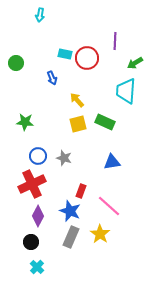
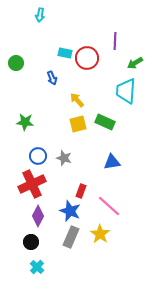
cyan rectangle: moved 1 px up
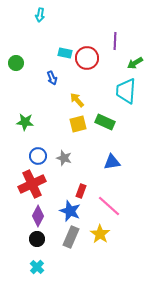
black circle: moved 6 px right, 3 px up
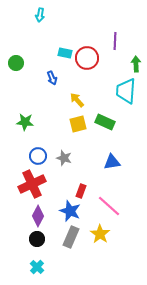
green arrow: moved 1 px right, 1 px down; rotated 119 degrees clockwise
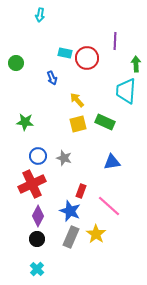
yellow star: moved 4 px left
cyan cross: moved 2 px down
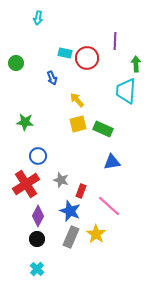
cyan arrow: moved 2 px left, 3 px down
green rectangle: moved 2 px left, 7 px down
gray star: moved 3 px left, 22 px down
red cross: moved 6 px left; rotated 8 degrees counterclockwise
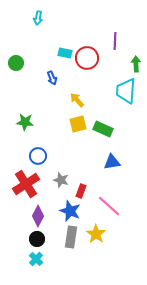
gray rectangle: rotated 15 degrees counterclockwise
cyan cross: moved 1 px left, 10 px up
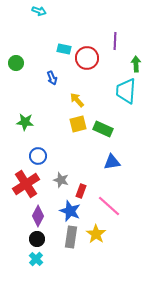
cyan arrow: moved 1 px right, 7 px up; rotated 80 degrees counterclockwise
cyan rectangle: moved 1 px left, 4 px up
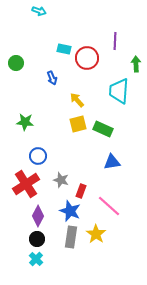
cyan trapezoid: moved 7 px left
